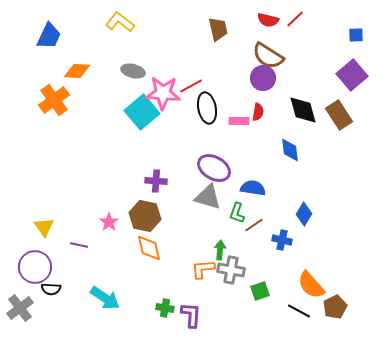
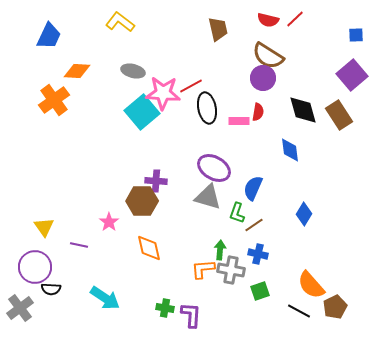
blue semicircle at (253, 188): rotated 75 degrees counterclockwise
brown hexagon at (145, 216): moved 3 px left, 15 px up; rotated 12 degrees counterclockwise
blue cross at (282, 240): moved 24 px left, 14 px down
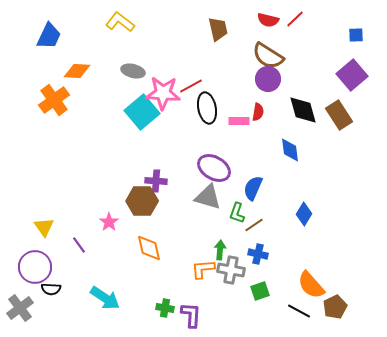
purple circle at (263, 78): moved 5 px right, 1 px down
purple line at (79, 245): rotated 42 degrees clockwise
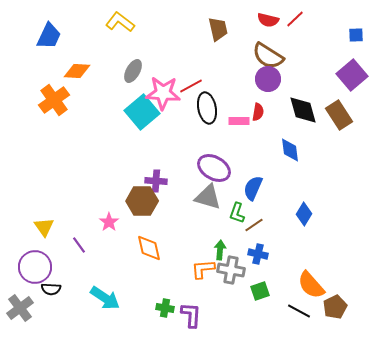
gray ellipse at (133, 71): rotated 75 degrees counterclockwise
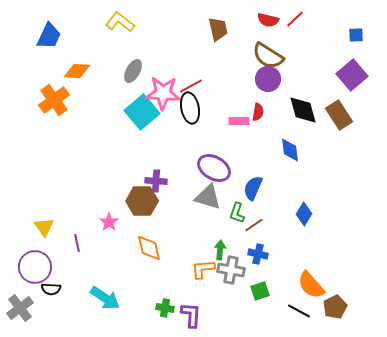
black ellipse at (207, 108): moved 17 px left
purple line at (79, 245): moved 2 px left, 2 px up; rotated 24 degrees clockwise
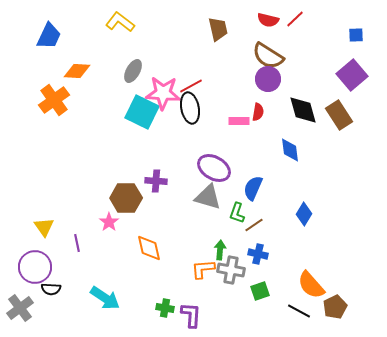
cyan square at (142, 112): rotated 24 degrees counterclockwise
brown hexagon at (142, 201): moved 16 px left, 3 px up
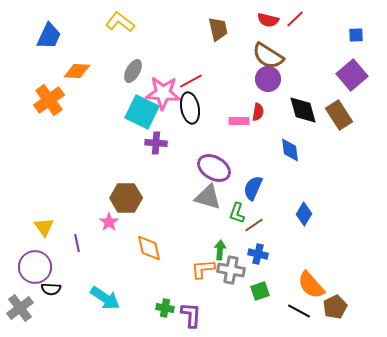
red line at (191, 86): moved 5 px up
orange cross at (54, 100): moved 5 px left
purple cross at (156, 181): moved 38 px up
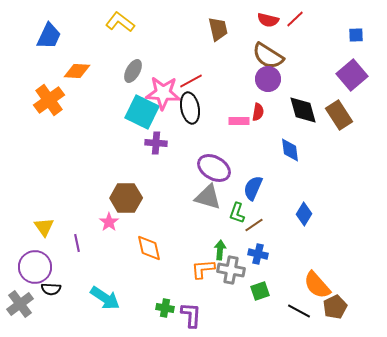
orange semicircle at (311, 285): moved 6 px right
gray cross at (20, 308): moved 4 px up
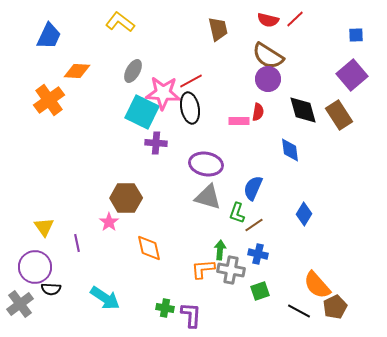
purple ellipse at (214, 168): moved 8 px left, 4 px up; rotated 20 degrees counterclockwise
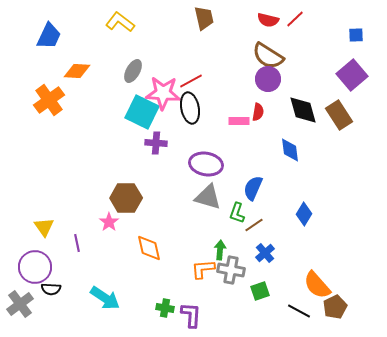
brown trapezoid at (218, 29): moved 14 px left, 11 px up
blue cross at (258, 254): moved 7 px right, 1 px up; rotated 36 degrees clockwise
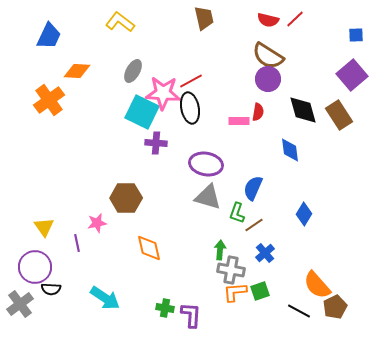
pink star at (109, 222): moved 12 px left, 1 px down; rotated 24 degrees clockwise
orange L-shape at (203, 269): moved 32 px right, 23 px down
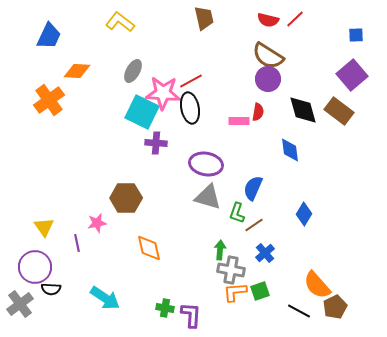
brown rectangle at (339, 115): moved 4 px up; rotated 20 degrees counterclockwise
